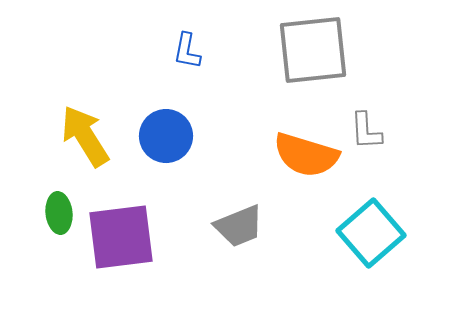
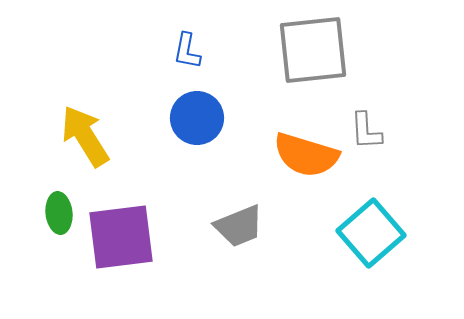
blue circle: moved 31 px right, 18 px up
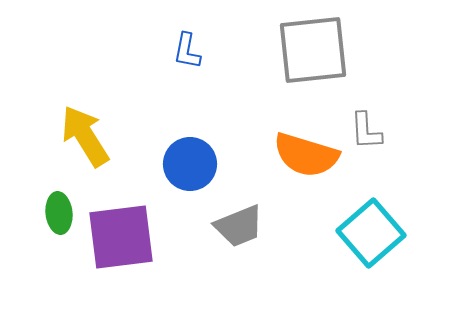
blue circle: moved 7 px left, 46 px down
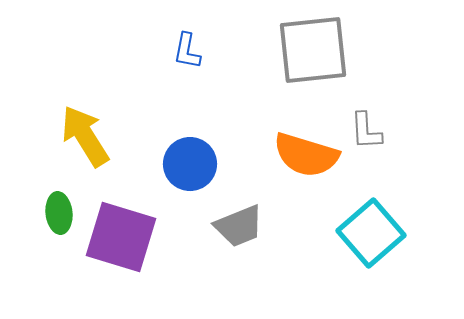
purple square: rotated 24 degrees clockwise
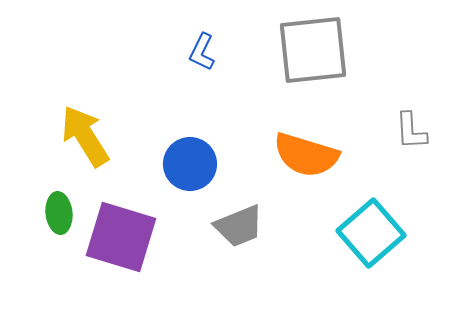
blue L-shape: moved 15 px right, 1 px down; rotated 15 degrees clockwise
gray L-shape: moved 45 px right
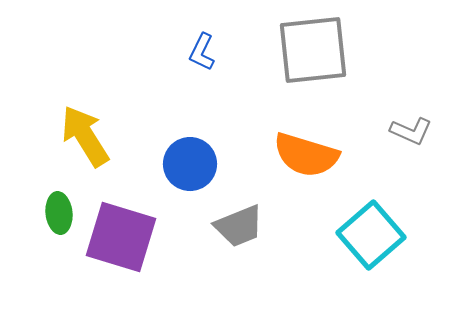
gray L-shape: rotated 63 degrees counterclockwise
cyan square: moved 2 px down
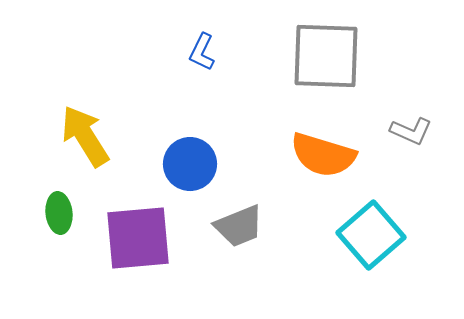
gray square: moved 13 px right, 6 px down; rotated 8 degrees clockwise
orange semicircle: moved 17 px right
purple square: moved 17 px right, 1 px down; rotated 22 degrees counterclockwise
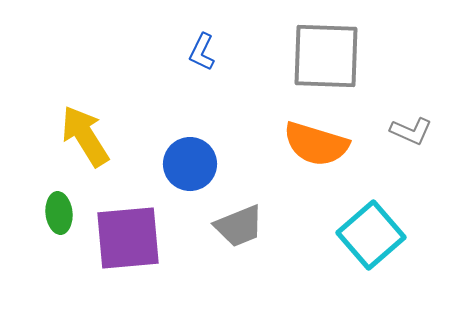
orange semicircle: moved 7 px left, 11 px up
purple square: moved 10 px left
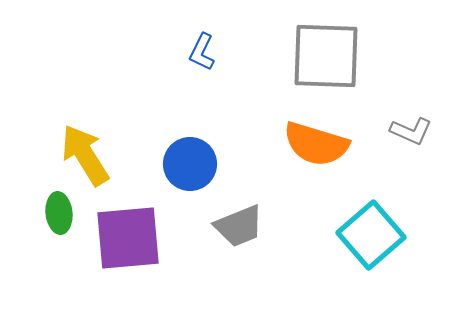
yellow arrow: moved 19 px down
